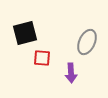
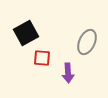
black square: moved 1 px right; rotated 15 degrees counterclockwise
purple arrow: moved 3 px left
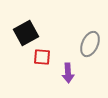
gray ellipse: moved 3 px right, 2 px down
red square: moved 1 px up
